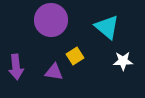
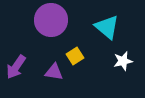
white star: rotated 12 degrees counterclockwise
purple arrow: rotated 40 degrees clockwise
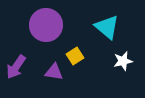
purple circle: moved 5 px left, 5 px down
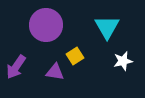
cyan triangle: rotated 20 degrees clockwise
purple triangle: moved 1 px right
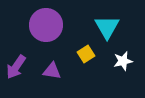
yellow square: moved 11 px right, 2 px up
purple triangle: moved 3 px left, 1 px up
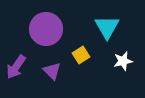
purple circle: moved 4 px down
yellow square: moved 5 px left, 1 px down
purple triangle: rotated 36 degrees clockwise
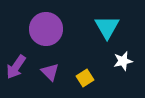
yellow square: moved 4 px right, 23 px down
purple triangle: moved 2 px left, 1 px down
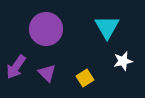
purple triangle: moved 3 px left, 1 px down
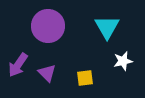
purple circle: moved 2 px right, 3 px up
purple arrow: moved 2 px right, 2 px up
yellow square: rotated 24 degrees clockwise
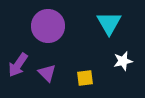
cyan triangle: moved 2 px right, 4 px up
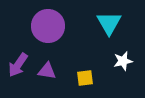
purple triangle: moved 2 px up; rotated 36 degrees counterclockwise
